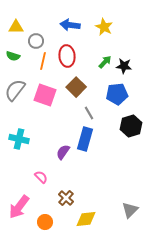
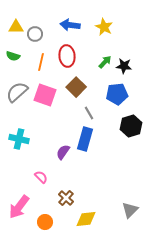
gray circle: moved 1 px left, 7 px up
orange line: moved 2 px left, 1 px down
gray semicircle: moved 2 px right, 2 px down; rotated 10 degrees clockwise
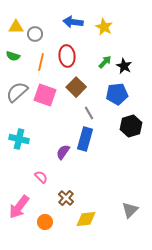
blue arrow: moved 3 px right, 3 px up
black star: rotated 21 degrees clockwise
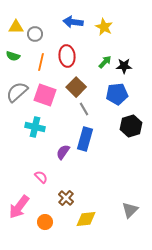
black star: rotated 28 degrees counterclockwise
gray line: moved 5 px left, 4 px up
cyan cross: moved 16 px right, 12 px up
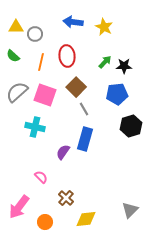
green semicircle: rotated 24 degrees clockwise
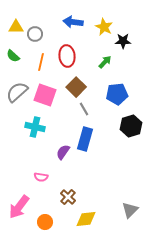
black star: moved 1 px left, 25 px up
pink semicircle: rotated 144 degrees clockwise
brown cross: moved 2 px right, 1 px up
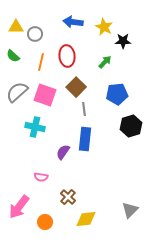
gray line: rotated 24 degrees clockwise
blue rectangle: rotated 10 degrees counterclockwise
